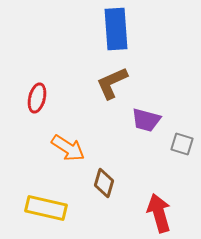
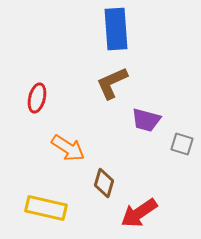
red arrow: moved 20 px left; rotated 108 degrees counterclockwise
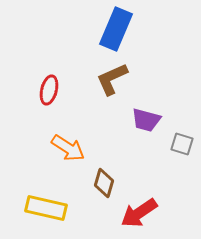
blue rectangle: rotated 27 degrees clockwise
brown L-shape: moved 4 px up
red ellipse: moved 12 px right, 8 px up
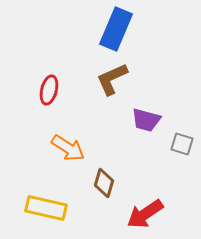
red arrow: moved 6 px right, 1 px down
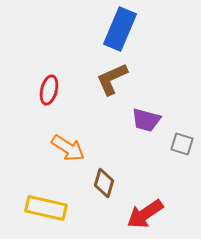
blue rectangle: moved 4 px right
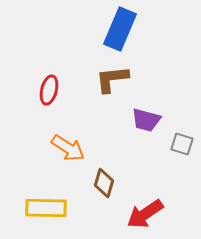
brown L-shape: rotated 18 degrees clockwise
yellow rectangle: rotated 12 degrees counterclockwise
